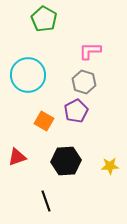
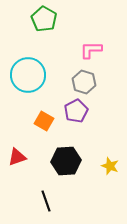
pink L-shape: moved 1 px right, 1 px up
yellow star: rotated 24 degrees clockwise
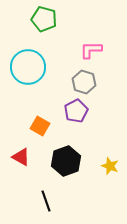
green pentagon: rotated 15 degrees counterclockwise
cyan circle: moved 8 px up
orange square: moved 4 px left, 5 px down
red triangle: moved 4 px right; rotated 48 degrees clockwise
black hexagon: rotated 16 degrees counterclockwise
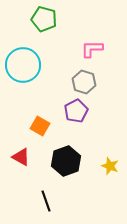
pink L-shape: moved 1 px right, 1 px up
cyan circle: moved 5 px left, 2 px up
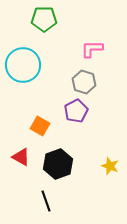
green pentagon: rotated 15 degrees counterclockwise
black hexagon: moved 8 px left, 3 px down
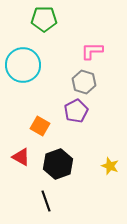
pink L-shape: moved 2 px down
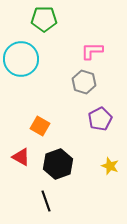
cyan circle: moved 2 px left, 6 px up
purple pentagon: moved 24 px right, 8 px down
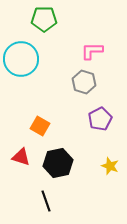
red triangle: rotated 12 degrees counterclockwise
black hexagon: moved 1 px up; rotated 8 degrees clockwise
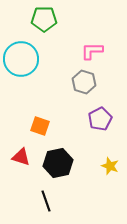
orange square: rotated 12 degrees counterclockwise
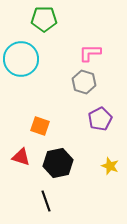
pink L-shape: moved 2 px left, 2 px down
